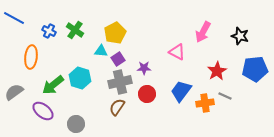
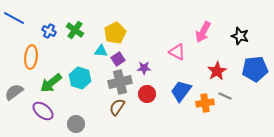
green arrow: moved 2 px left, 2 px up
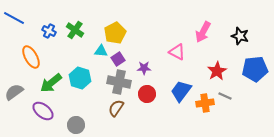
orange ellipse: rotated 35 degrees counterclockwise
gray cross: moved 1 px left; rotated 25 degrees clockwise
brown semicircle: moved 1 px left, 1 px down
gray circle: moved 1 px down
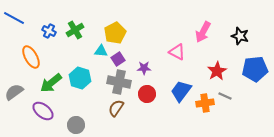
green cross: rotated 24 degrees clockwise
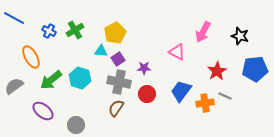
green arrow: moved 3 px up
gray semicircle: moved 6 px up
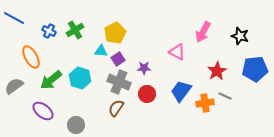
gray cross: rotated 10 degrees clockwise
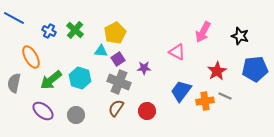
green cross: rotated 18 degrees counterclockwise
gray semicircle: moved 3 px up; rotated 42 degrees counterclockwise
red circle: moved 17 px down
orange cross: moved 2 px up
gray circle: moved 10 px up
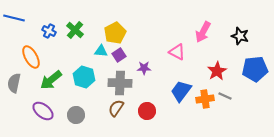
blue line: rotated 15 degrees counterclockwise
purple square: moved 1 px right, 4 px up
cyan hexagon: moved 4 px right, 1 px up
gray cross: moved 1 px right, 1 px down; rotated 20 degrees counterclockwise
orange cross: moved 2 px up
